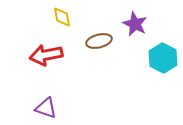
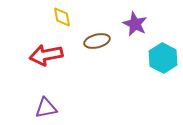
brown ellipse: moved 2 px left
purple triangle: rotated 30 degrees counterclockwise
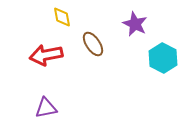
brown ellipse: moved 4 px left, 3 px down; rotated 70 degrees clockwise
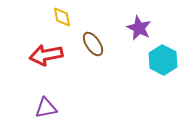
purple star: moved 4 px right, 4 px down
cyan hexagon: moved 2 px down
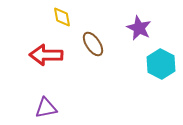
red arrow: rotated 12 degrees clockwise
cyan hexagon: moved 2 px left, 4 px down
